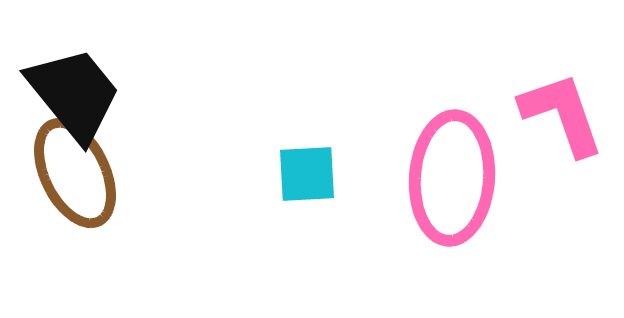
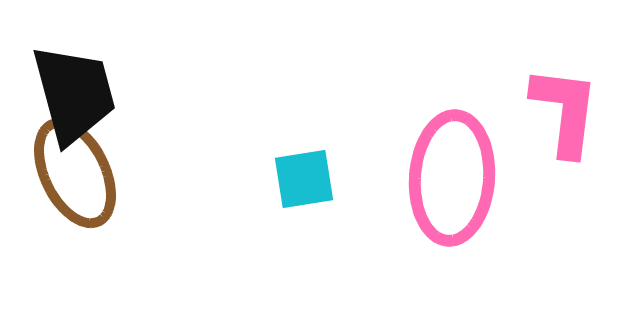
black trapezoid: rotated 24 degrees clockwise
pink L-shape: moved 3 px right, 3 px up; rotated 26 degrees clockwise
cyan square: moved 3 px left, 5 px down; rotated 6 degrees counterclockwise
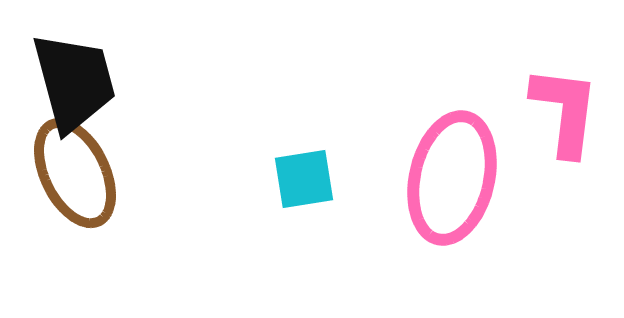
black trapezoid: moved 12 px up
pink ellipse: rotated 9 degrees clockwise
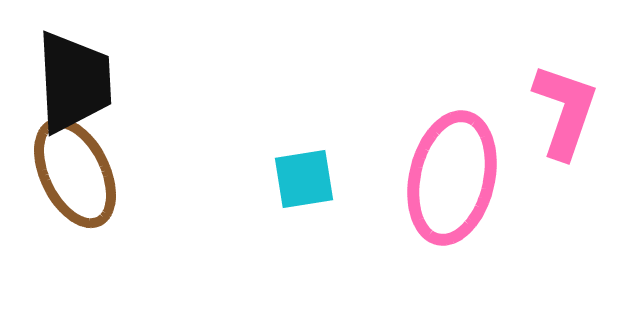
black trapezoid: rotated 12 degrees clockwise
pink L-shape: rotated 12 degrees clockwise
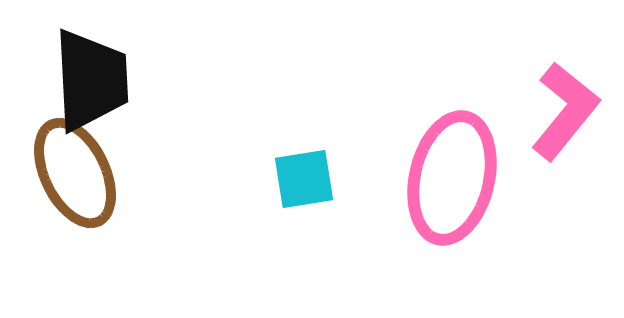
black trapezoid: moved 17 px right, 2 px up
pink L-shape: rotated 20 degrees clockwise
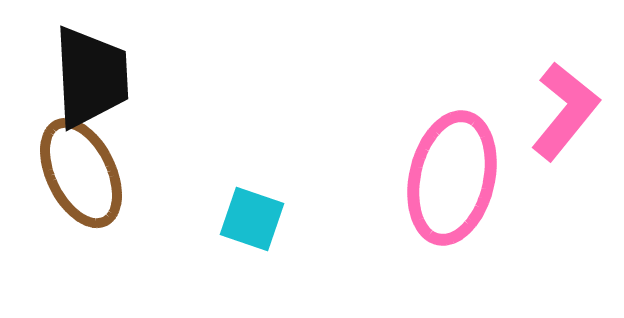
black trapezoid: moved 3 px up
brown ellipse: moved 6 px right
cyan square: moved 52 px left, 40 px down; rotated 28 degrees clockwise
